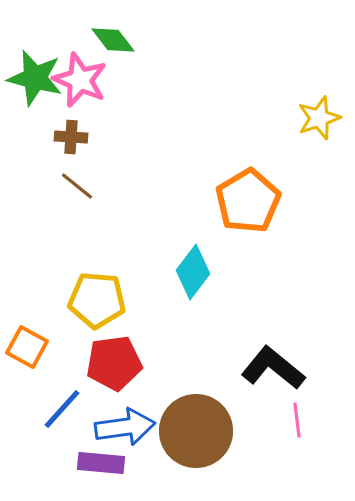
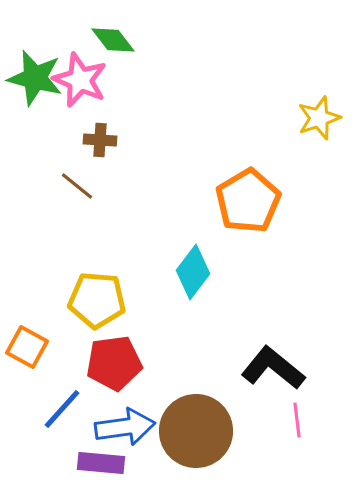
brown cross: moved 29 px right, 3 px down
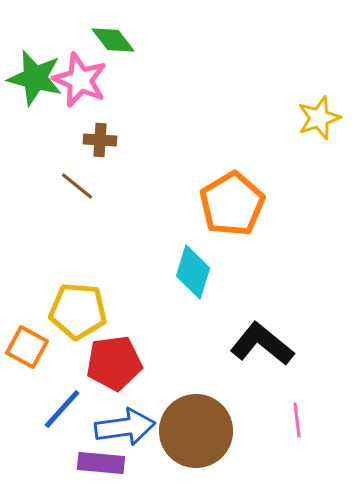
orange pentagon: moved 16 px left, 3 px down
cyan diamond: rotated 20 degrees counterclockwise
yellow pentagon: moved 19 px left, 11 px down
black L-shape: moved 11 px left, 24 px up
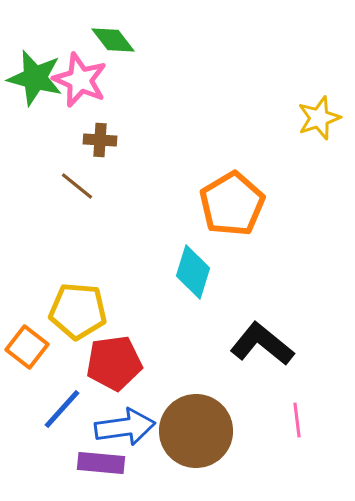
orange square: rotated 9 degrees clockwise
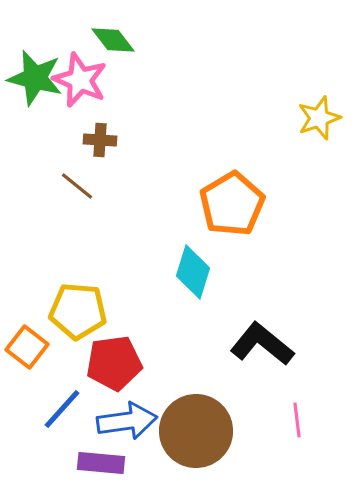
blue arrow: moved 2 px right, 6 px up
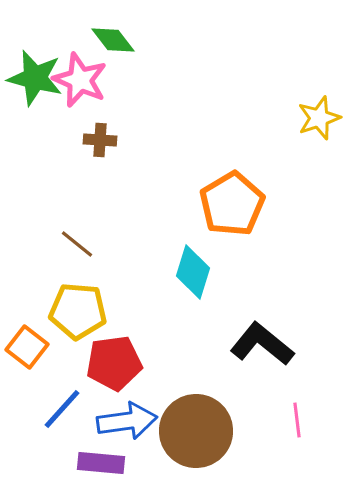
brown line: moved 58 px down
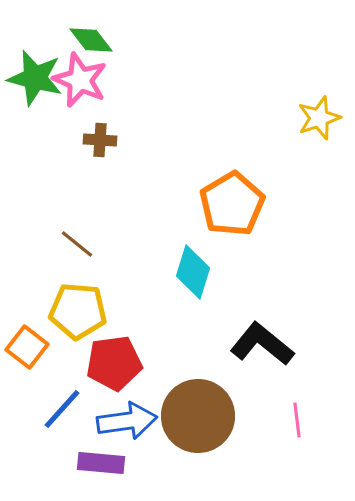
green diamond: moved 22 px left
brown circle: moved 2 px right, 15 px up
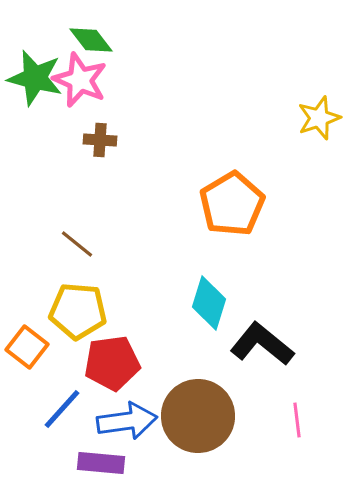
cyan diamond: moved 16 px right, 31 px down
red pentagon: moved 2 px left
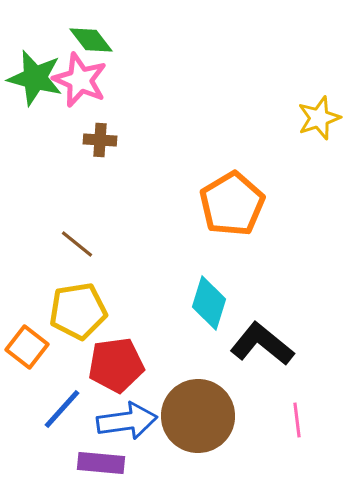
yellow pentagon: rotated 14 degrees counterclockwise
red pentagon: moved 4 px right, 2 px down
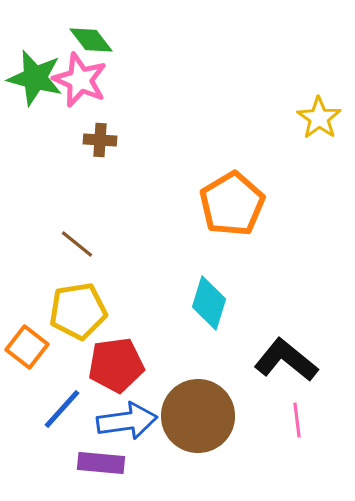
yellow star: rotated 18 degrees counterclockwise
black L-shape: moved 24 px right, 16 px down
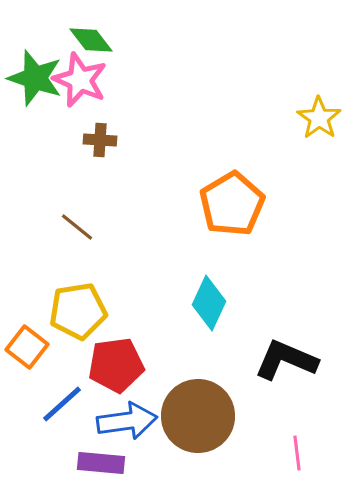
green star: rotated 4 degrees clockwise
brown line: moved 17 px up
cyan diamond: rotated 8 degrees clockwise
black L-shape: rotated 16 degrees counterclockwise
blue line: moved 5 px up; rotated 6 degrees clockwise
pink line: moved 33 px down
